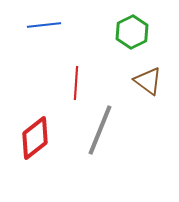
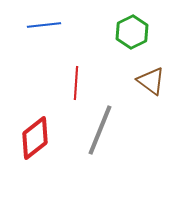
brown triangle: moved 3 px right
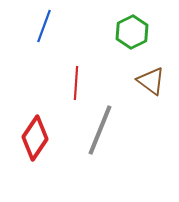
blue line: moved 1 px down; rotated 64 degrees counterclockwise
red diamond: rotated 18 degrees counterclockwise
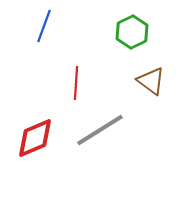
gray line: rotated 36 degrees clockwise
red diamond: rotated 33 degrees clockwise
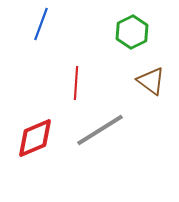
blue line: moved 3 px left, 2 px up
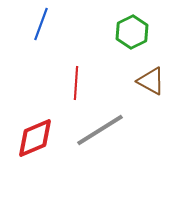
brown triangle: rotated 8 degrees counterclockwise
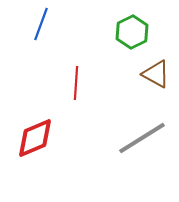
brown triangle: moved 5 px right, 7 px up
gray line: moved 42 px right, 8 px down
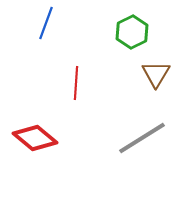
blue line: moved 5 px right, 1 px up
brown triangle: rotated 32 degrees clockwise
red diamond: rotated 63 degrees clockwise
